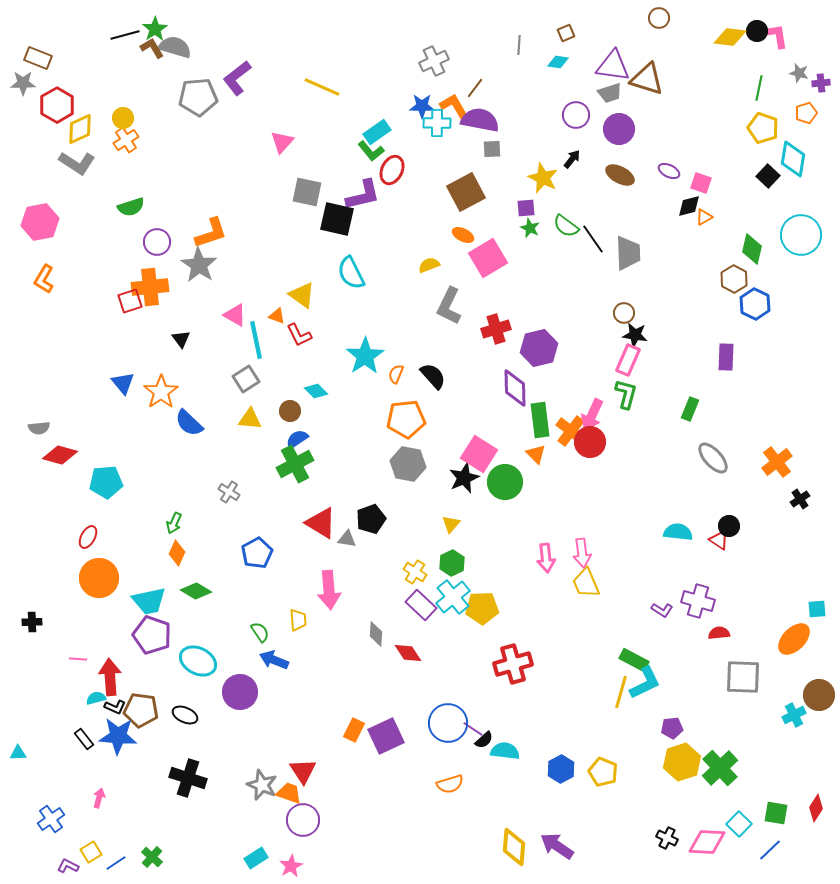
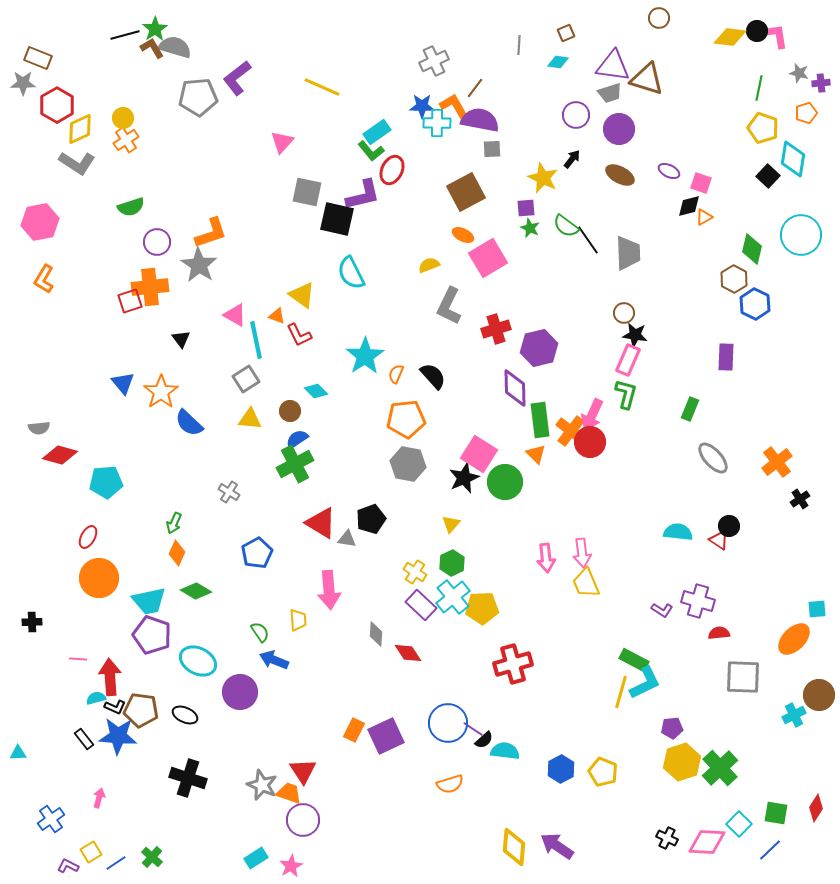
black line at (593, 239): moved 5 px left, 1 px down
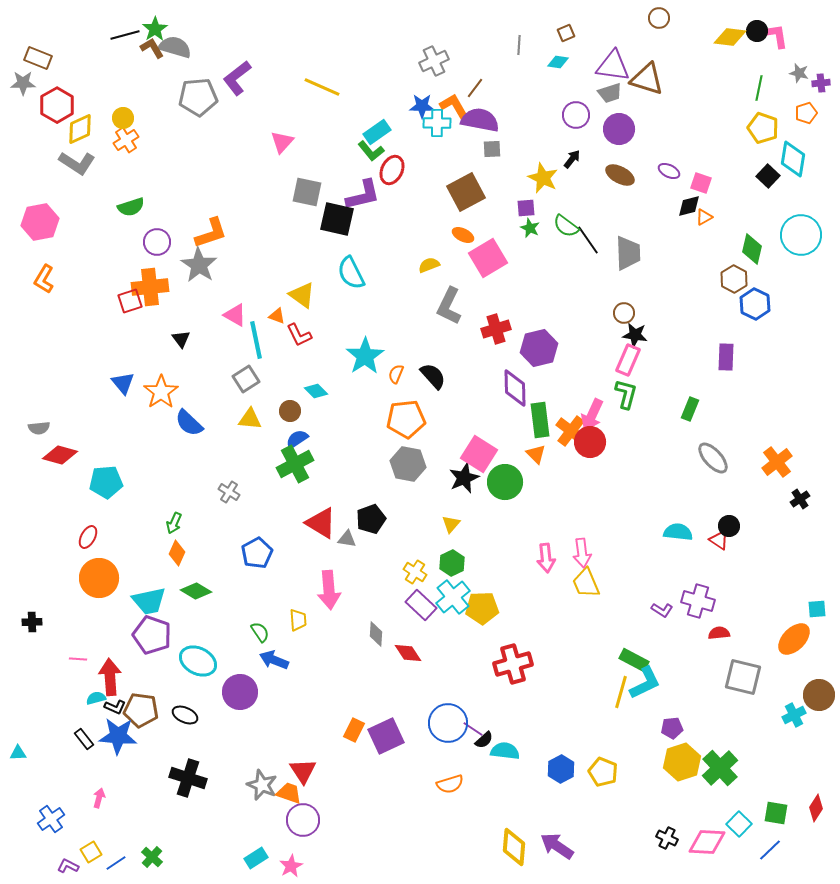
gray square at (743, 677): rotated 12 degrees clockwise
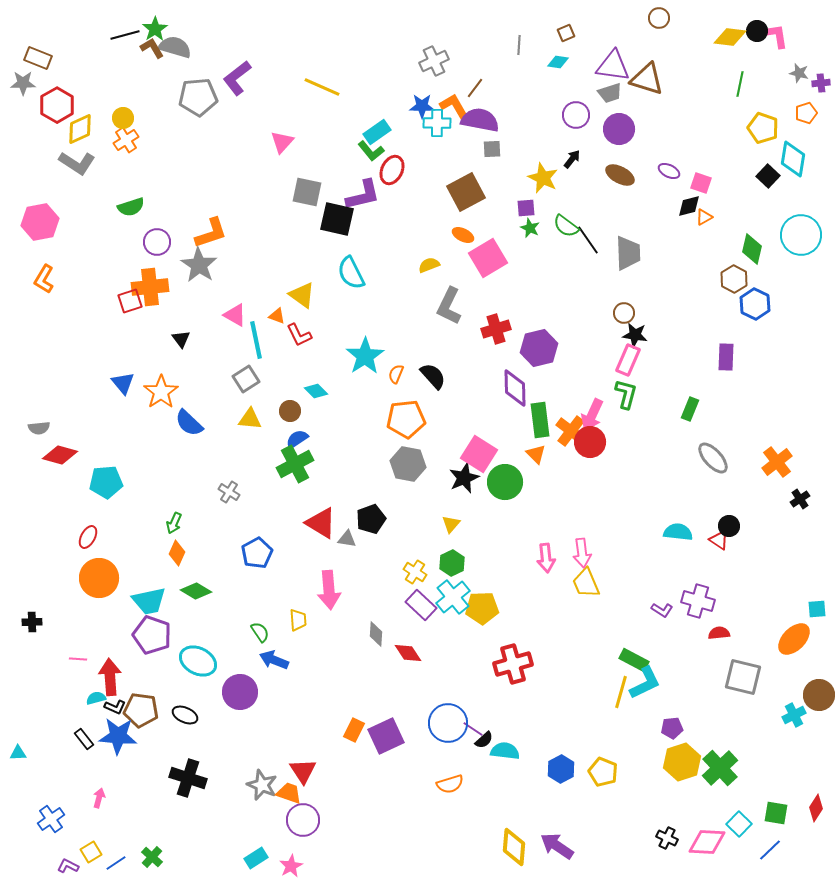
green line at (759, 88): moved 19 px left, 4 px up
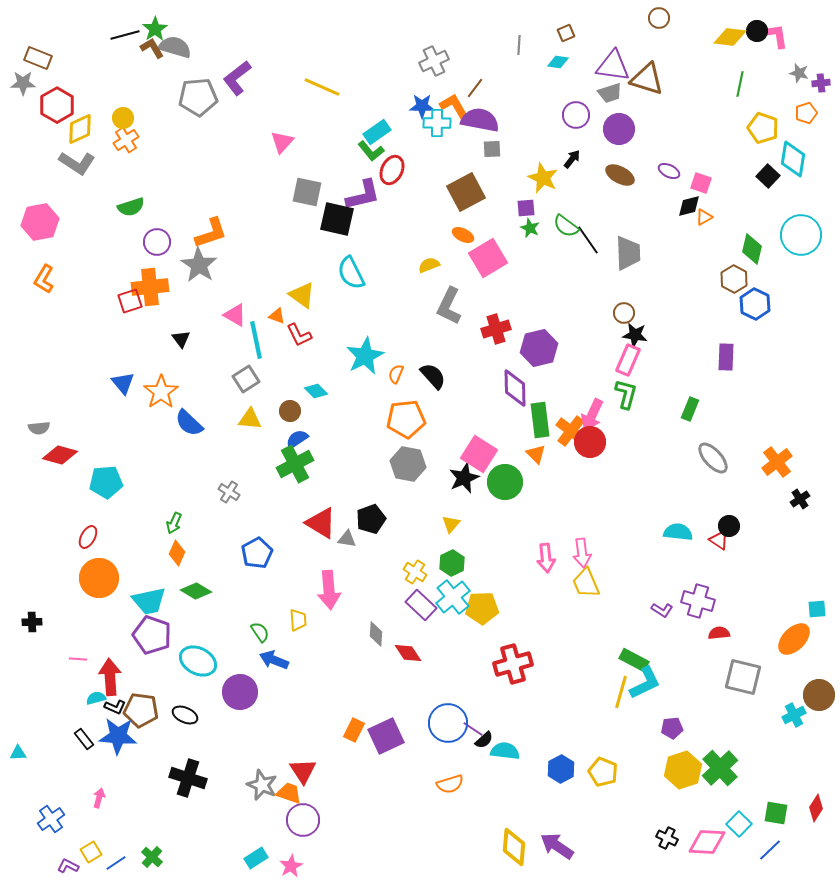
cyan star at (365, 356): rotated 6 degrees clockwise
yellow hexagon at (682, 762): moved 1 px right, 8 px down
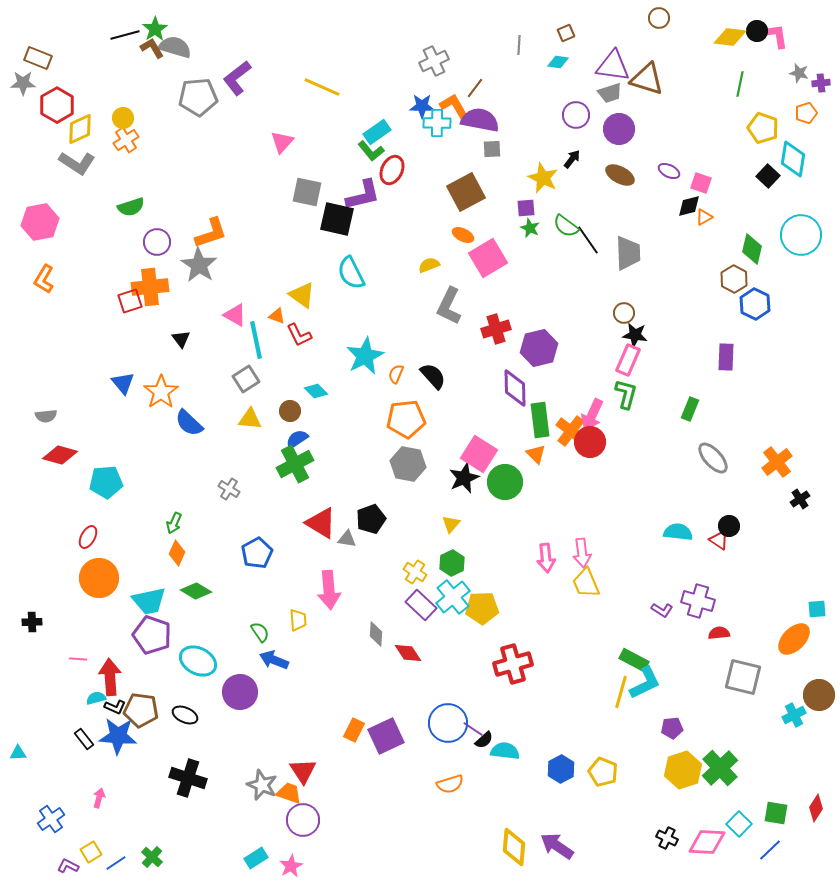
gray semicircle at (39, 428): moved 7 px right, 12 px up
gray cross at (229, 492): moved 3 px up
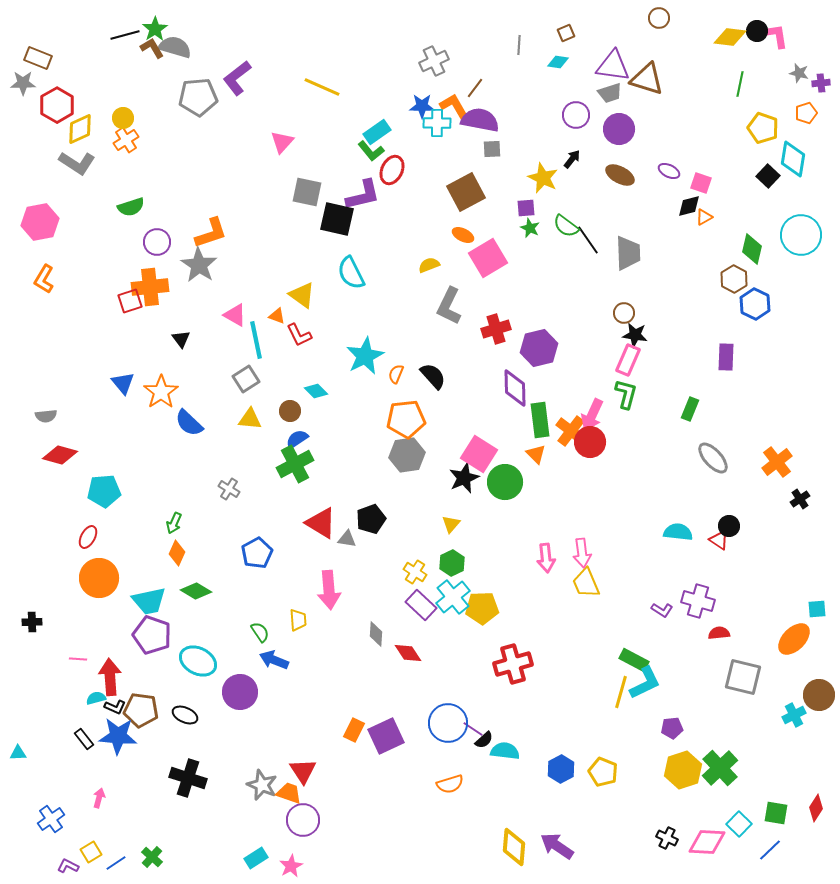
gray hexagon at (408, 464): moved 1 px left, 9 px up; rotated 20 degrees counterclockwise
cyan pentagon at (106, 482): moved 2 px left, 9 px down
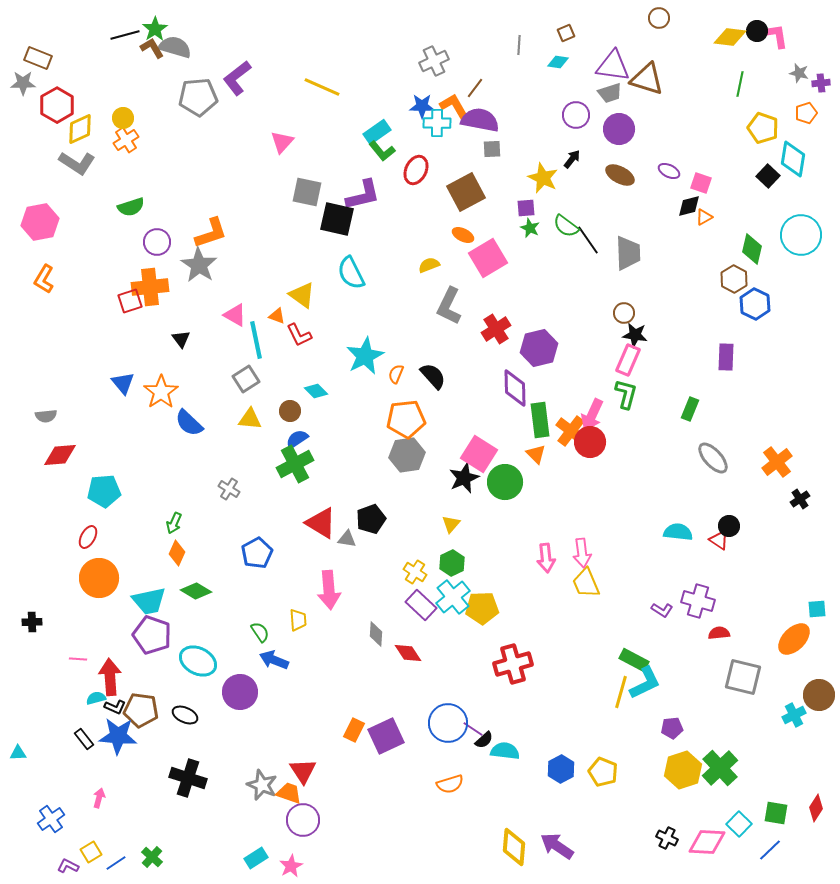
green L-shape at (371, 151): moved 11 px right
red ellipse at (392, 170): moved 24 px right
red cross at (496, 329): rotated 16 degrees counterclockwise
red diamond at (60, 455): rotated 20 degrees counterclockwise
